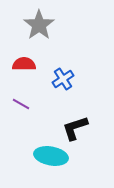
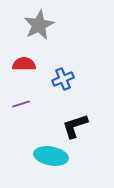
gray star: rotated 8 degrees clockwise
blue cross: rotated 10 degrees clockwise
purple line: rotated 48 degrees counterclockwise
black L-shape: moved 2 px up
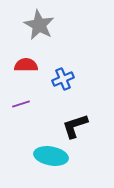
gray star: rotated 16 degrees counterclockwise
red semicircle: moved 2 px right, 1 px down
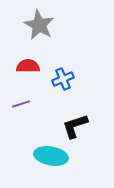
red semicircle: moved 2 px right, 1 px down
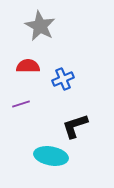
gray star: moved 1 px right, 1 px down
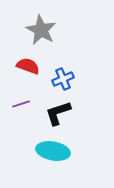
gray star: moved 1 px right, 4 px down
red semicircle: rotated 20 degrees clockwise
black L-shape: moved 17 px left, 13 px up
cyan ellipse: moved 2 px right, 5 px up
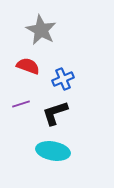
black L-shape: moved 3 px left
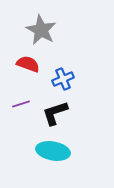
red semicircle: moved 2 px up
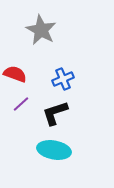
red semicircle: moved 13 px left, 10 px down
purple line: rotated 24 degrees counterclockwise
cyan ellipse: moved 1 px right, 1 px up
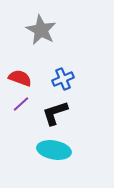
red semicircle: moved 5 px right, 4 px down
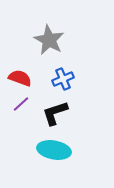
gray star: moved 8 px right, 10 px down
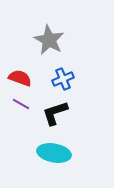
purple line: rotated 72 degrees clockwise
cyan ellipse: moved 3 px down
